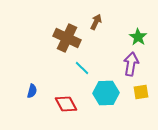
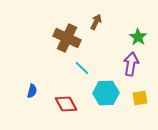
yellow square: moved 1 px left, 6 px down
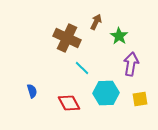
green star: moved 19 px left, 1 px up
blue semicircle: rotated 32 degrees counterclockwise
yellow square: moved 1 px down
red diamond: moved 3 px right, 1 px up
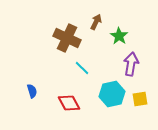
cyan hexagon: moved 6 px right, 1 px down; rotated 10 degrees counterclockwise
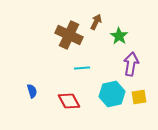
brown cross: moved 2 px right, 3 px up
cyan line: rotated 49 degrees counterclockwise
yellow square: moved 1 px left, 2 px up
red diamond: moved 2 px up
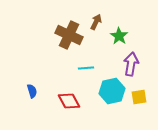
cyan line: moved 4 px right
cyan hexagon: moved 3 px up
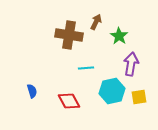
brown cross: rotated 16 degrees counterclockwise
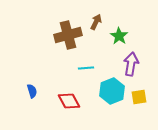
brown cross: moved 1 px left; rotated 24 degrees counterclockwise
cyan hexagon: rotated 10 degrees counterclockwise
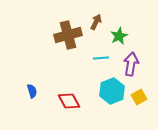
green star: rotated 12 degrees clockwise
cyan line: moved 15 px right, 10 px up
yellow square: rotated 21 degrees counterclockwise
